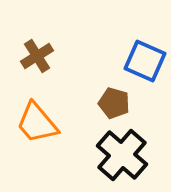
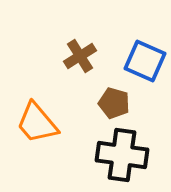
brown cross: moved 43 px right
black cross: rotated 33 degrees counterclockwise
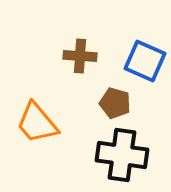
brown cross: rotated 36 degrees clockwise
brown pentagon: moved 1 px right
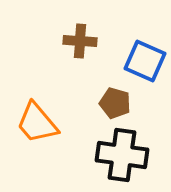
brown cross: moved 15 px up
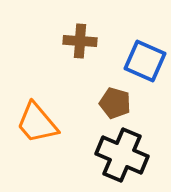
black cross: rotated 15 degrees clockwise
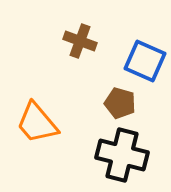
brown cross: rotated 16 degrees clockwise
brown pentagon: moved 5 px right
black cross: rotated 9 degrees counterclockwise
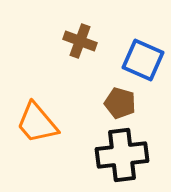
blue square: moved 2 px left, 1 px up
black cross: rotated 21 degrees counterclockwise
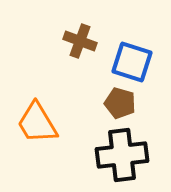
blue square: moved 11 px left, 2 px down; rotated 6 degrees counterclockwise
orange trapezoid: rotated 9 degrees clockwise
